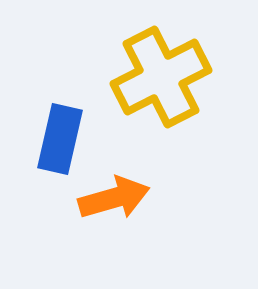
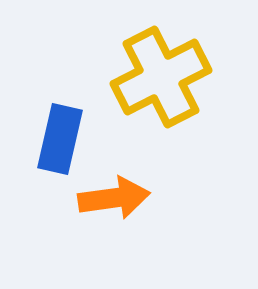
orange arrow: rotated 8 degrees clockwise
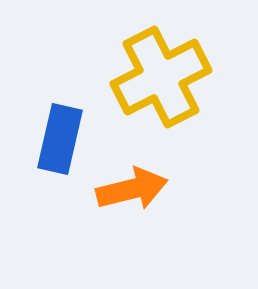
orange arrow: moved 18 px right, 9 px up; rotated 6 degrees counterclockwise
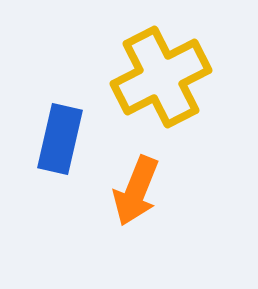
orange arrow: moved 4 px right, 2 px down; rotated 126 degrees clockwise
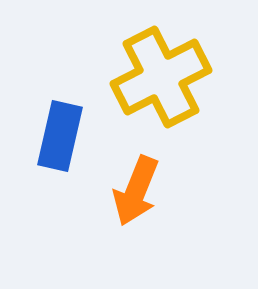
blue rectangle: moved 3 px up
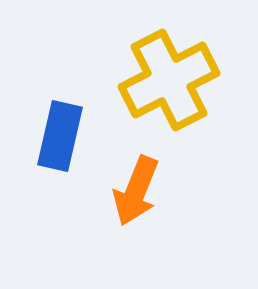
yellow cross: moved 8 px right, 3 px down
